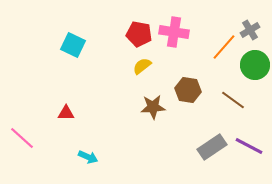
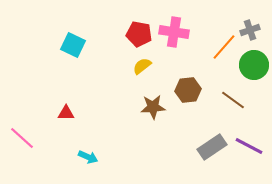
gray cross: rotated 12 degrees clockwise
green circle: moved 1 px left
brown hexagon: rotated 15 degrees counterclockwise
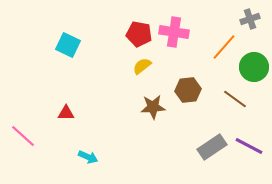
gray cross: moved 11 px up
cyan square: moved 5 px left
green circle: moved 2 px down
brown line: moved 2 px right, 1 px up
pink line: moved 1 px right, 2 px up
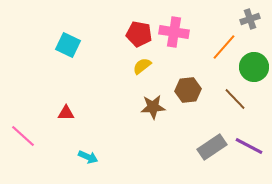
brown line: rotated 10 degrees clockwise
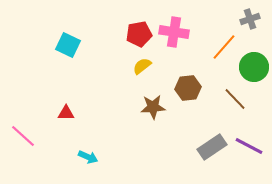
red pentagon: rotated 20 degrees counterclockwise
brown hexagon: moved 2 px up
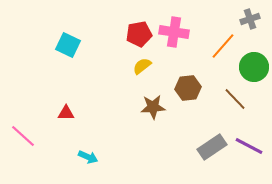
orange line: moved 1 px left, 1 px up
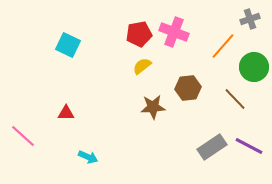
pink cross: rotated 12 degrees clockwise
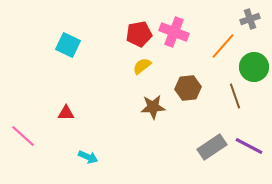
brown line: moved 3 px up; rotated 25 degrees clockwise
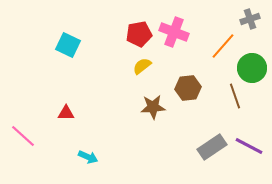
green circle: moved 2 px left, 1 px down
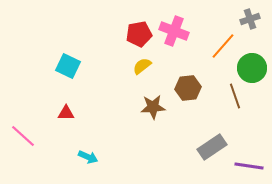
pink cross: moved 1 px up
cyan square: moved 21 px down
purple line: moved 20 px down; rotated 20 degrees counterclockwise
